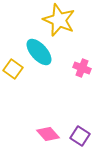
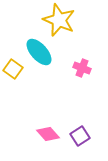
purple square: rotated 24 degrees clockwise
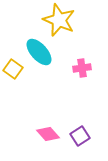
pink cross: rotated 30 degrees counterclockwise
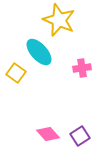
yellow square: moved 3 px right, 4 px down
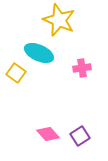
cyan ellipse: moved 1 px down; rotated 24 degrees counterclockwise
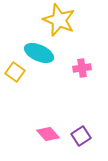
yellow square: moved 1 px left, 1 px up
purple square: moved 1 px right
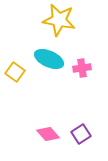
yellow star: rotated 12 degrees counterclockwise
cyan ellipse: moved 10 px right, 6 px down
purple square: moved 2 px up
